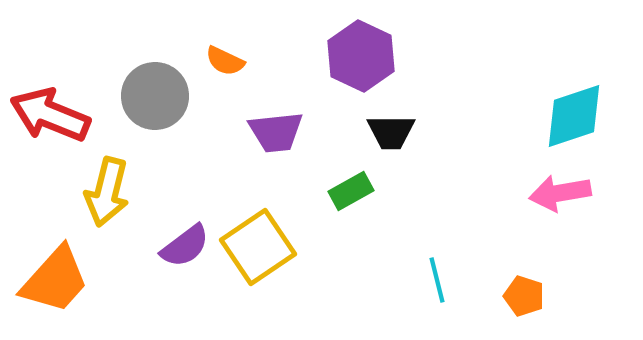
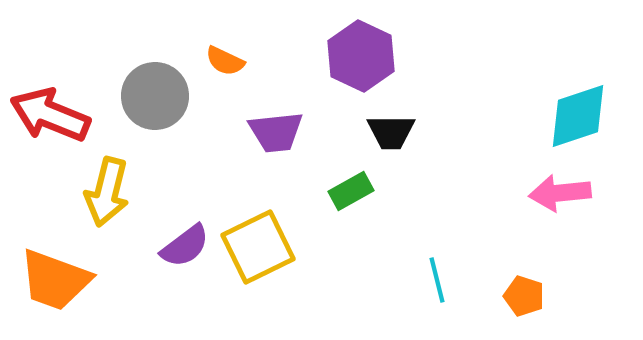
cyan diamond: moved 4 px right
pink arrow: rotated 4 degrees clockwise
yellow square: rotated 8 degrees clockwise
orange trapezoid: rotated 68 degrees clockwise
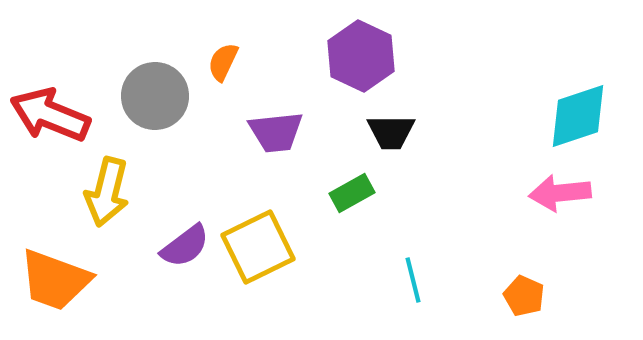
orange semicircle: moved 2 px left, 1 px down; rotated 90 degrees clockwise
green rectangle: moved 1 px right, 2 px down
cyan line: moved 24 px left
orange pentagon: rotated 6 degrees clockwise
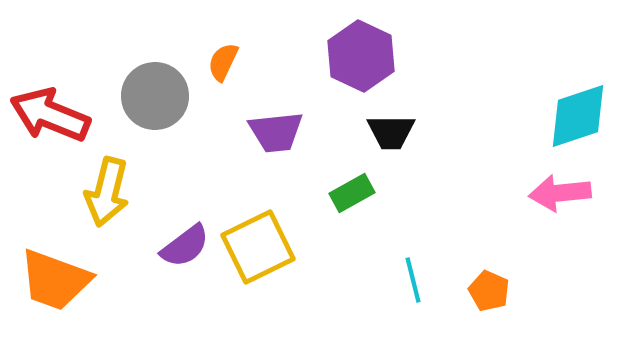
orange pentagon: moved 35 px left, 5 px up
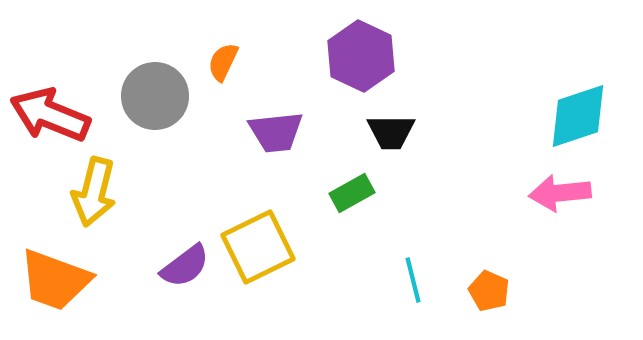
yellow arrow: moved 13 px left
purple semicircle: moved 20 px down
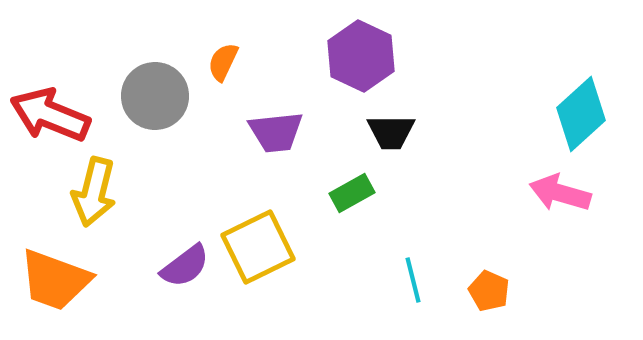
cyan diamond: moved 3 px right, 2 px up; rotated 24 degrees counterclockwise
pink arrow: rotated 22 degrees clockwise
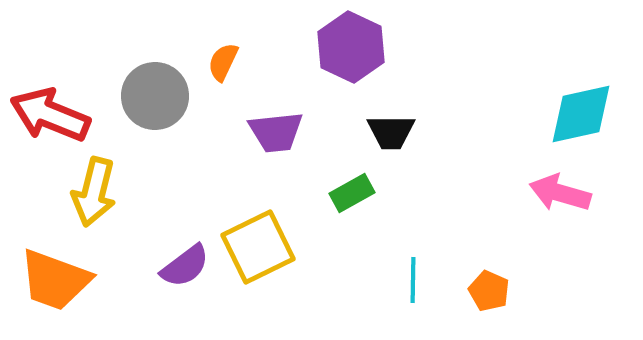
purple hexagon: moved 10 px left, 9 px up
cyan diamond: rotated 30 degrees clockwise
cyan line: rotated 15 degrees clockwise
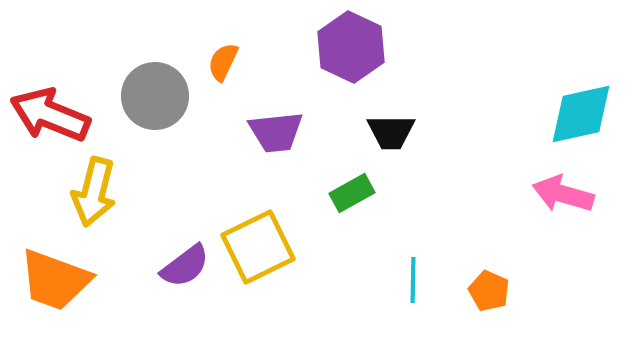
pink arrow: moved 3 px right, 1 px down
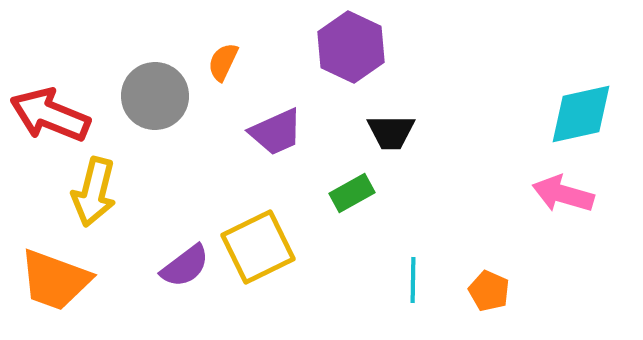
purple trapezoid: rotated 18 degrees counterclockwise
